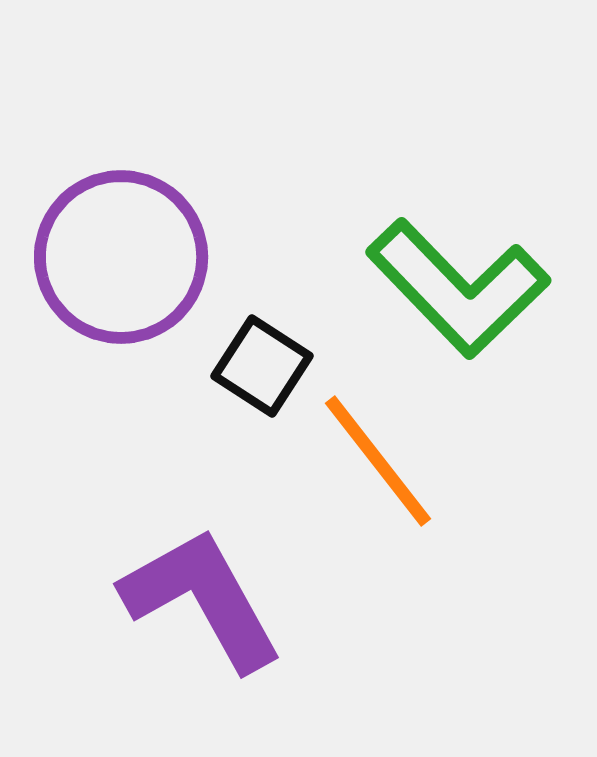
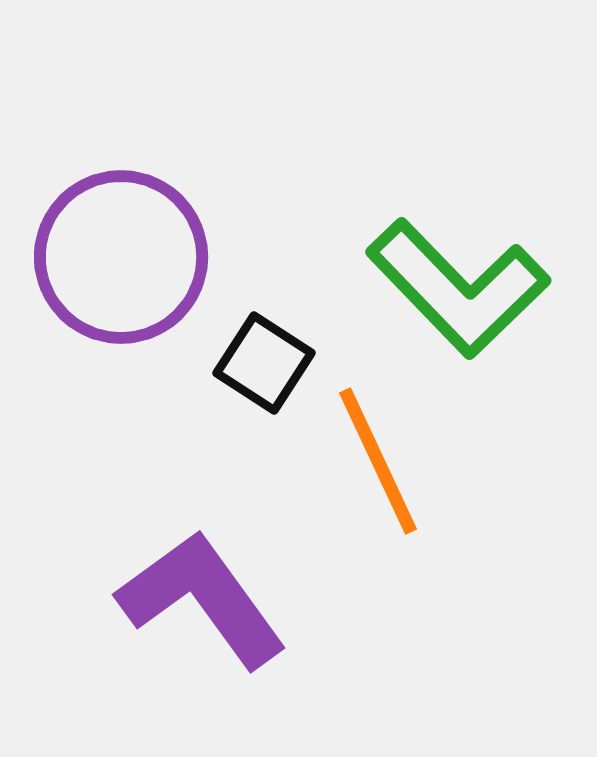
black square: moved 2 px right, 3 px up
orange line: rotated 13 degrees clockwise
purple L-shape: rotated 7 degrees counterclockwise
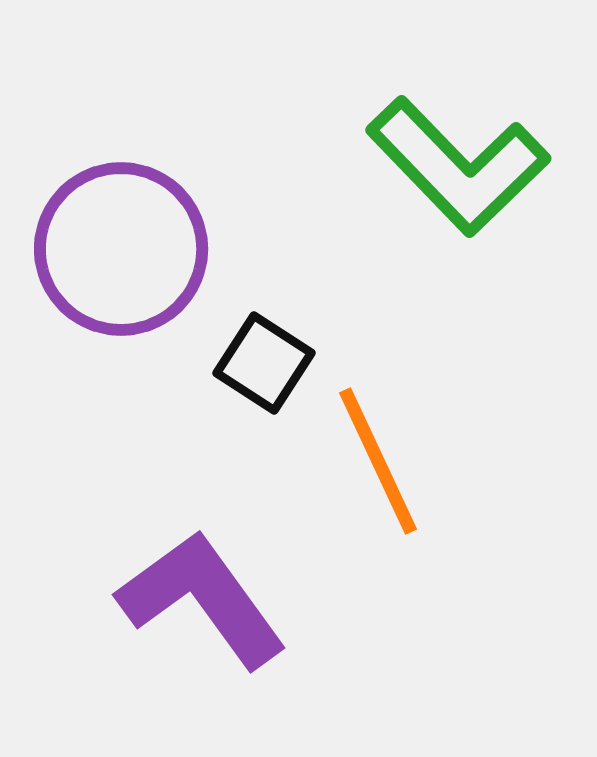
purple circle: moved 8 px up
green L-shape: moved 122 px up
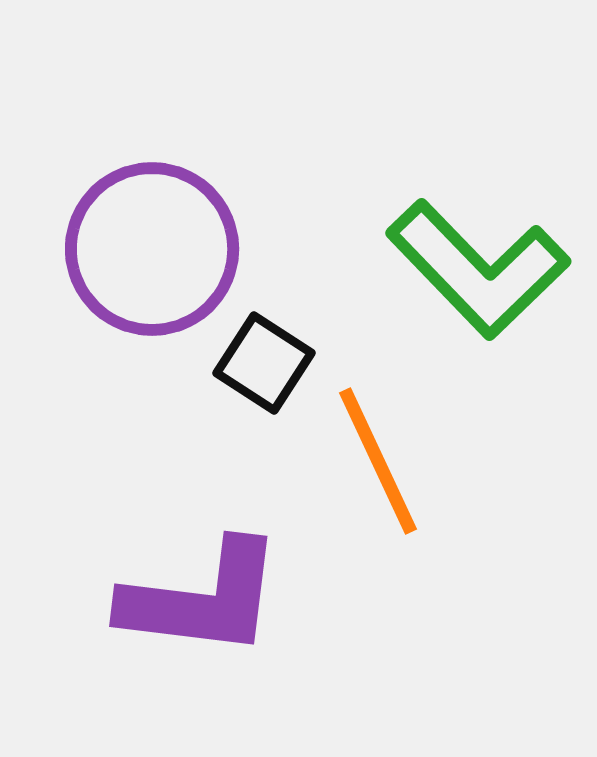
green L-shape: moved 20 px right, 103 px down
purple circle: moved 31 px right
purple L-shape: rotated 133 degrees clockwise
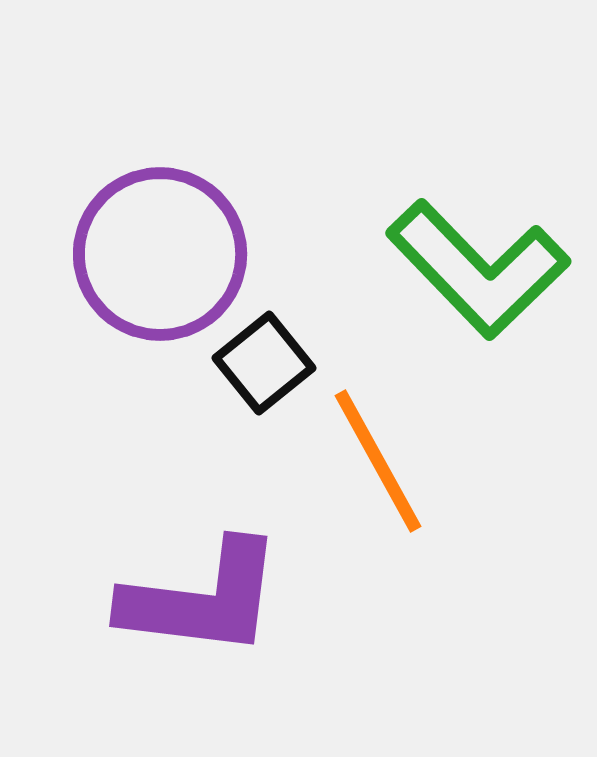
purple circle: moved 8 px right, 5 px down
black square: rotated 18 degrees clockwise
orange line: rotated 4 degrees counterclockwise
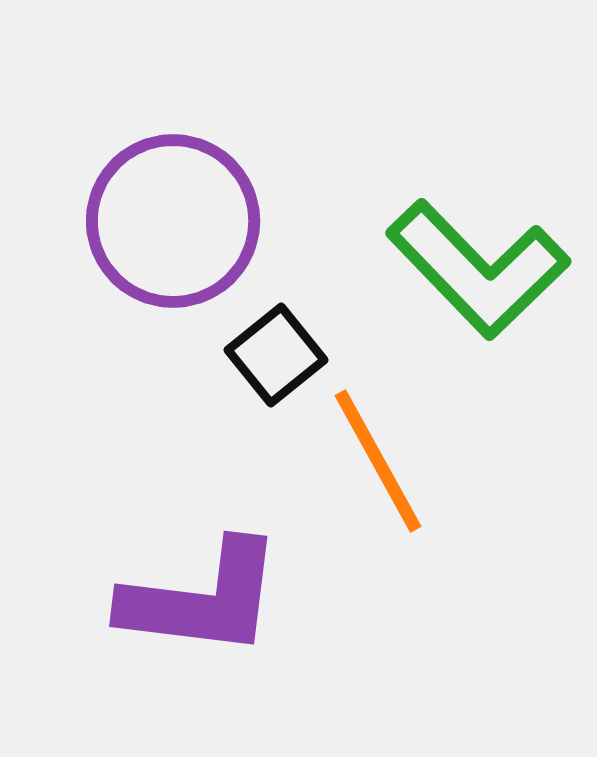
purple circle: moved 13 px right, 33 px up
black square: moved 12 px right, 8 px up
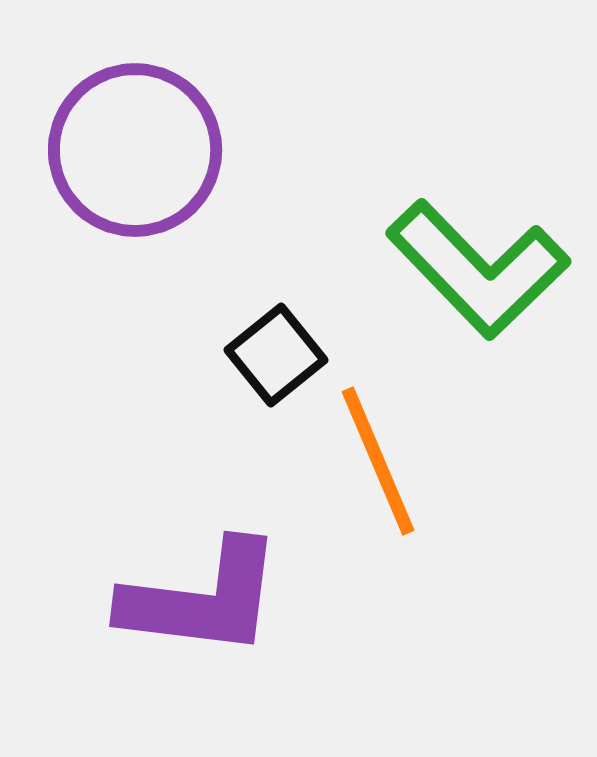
purple circle: moved 38 px left, 71 px up
orange line: rotated 6 degrees clockwise
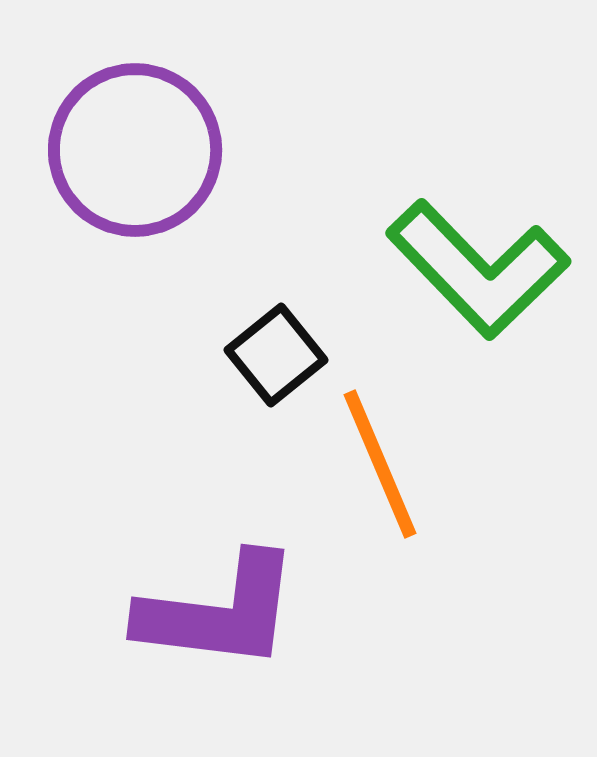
orange line: moved 2 px right, 3 px down
purple L-shape: moved 17 px right, 13 px down
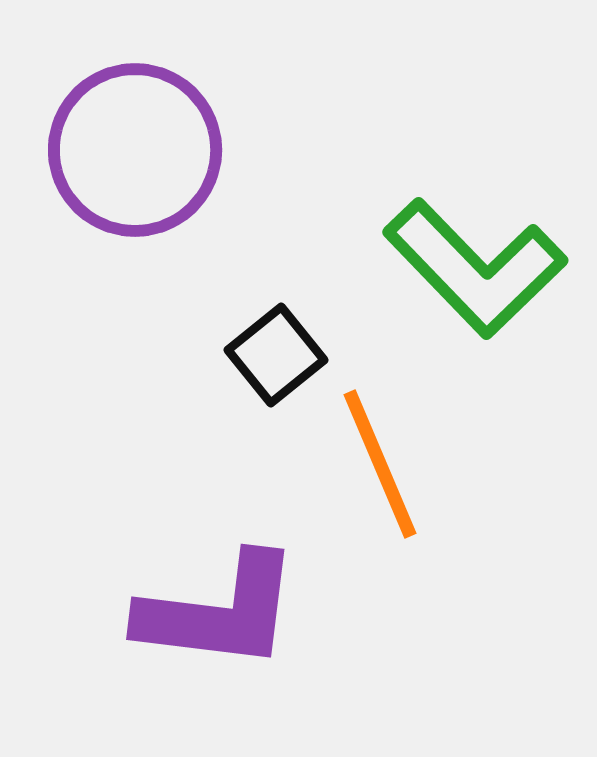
green L-shape: moved 3 px left, 1 px up
